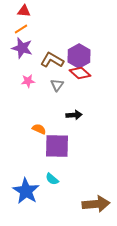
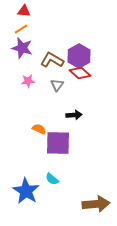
purple square: moved 1 px right, 3 px up
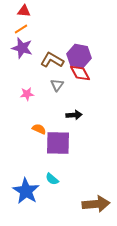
purple hexagon: rotated 20 degrees counterclockwise
red diamond: rotated 20 degrees clockwise
pink star: moved 1 px left, 13 px down
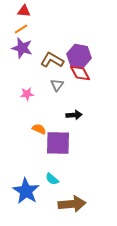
brown arrow: moved 24 px left
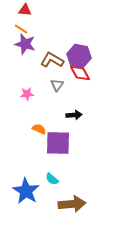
red triangle: moved 1 px right, 1 px up
orange line: rotated 64 degrees clockwise
purple star: moved 3 px right, 4 px up
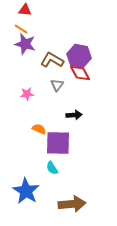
cyan semicircle: moved 11 px up; rotated 16 degrees clockwise
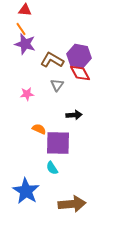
orange line: rotated 24 degrees clockwise
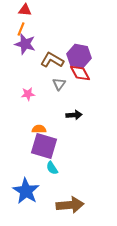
orange line: rotated 56 degrees clockwise
gray triangle: moved 2 px right, 1 px up
pink star: moved 1 px right
orange semicircle: rotated 24 degrees counterclockwise
purple square: moved 14 px left, 3 px down; rotated 16 degrees clockwise
brown arrow: moved 2 px left, 1 px down
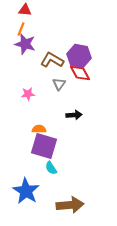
cyan semicircle: moved 1 px left
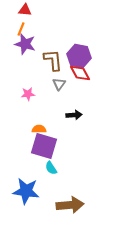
brown L-shape: moved 1 px right; rotated 55 degrees clockwise
blue star: rotated 24 degrees counterclockwise
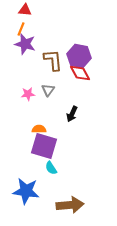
gray triangle: moved 11 px left, 6 px down
black arrow: moved 2 px left, 1 px up; rotated 119 degrees clockwise
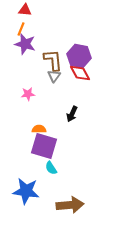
gray triangle: moved 6 px right, 14 px up
